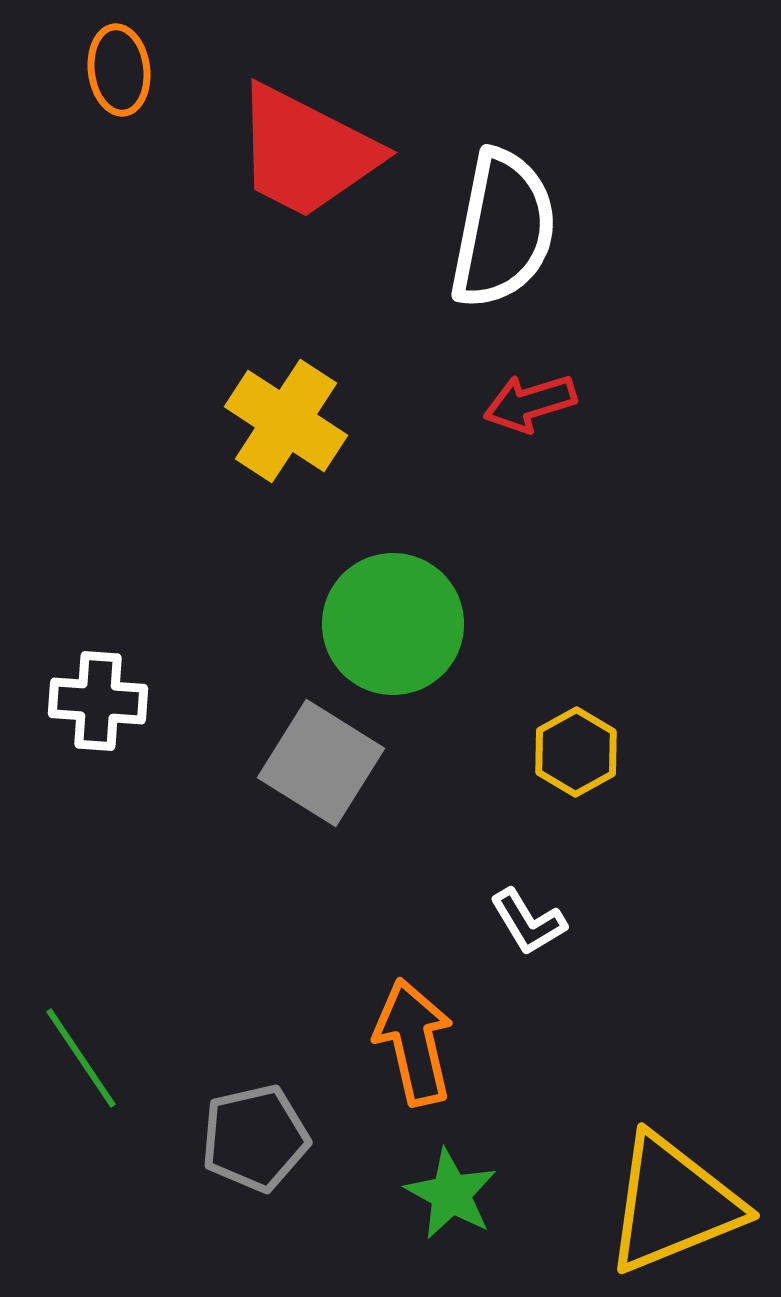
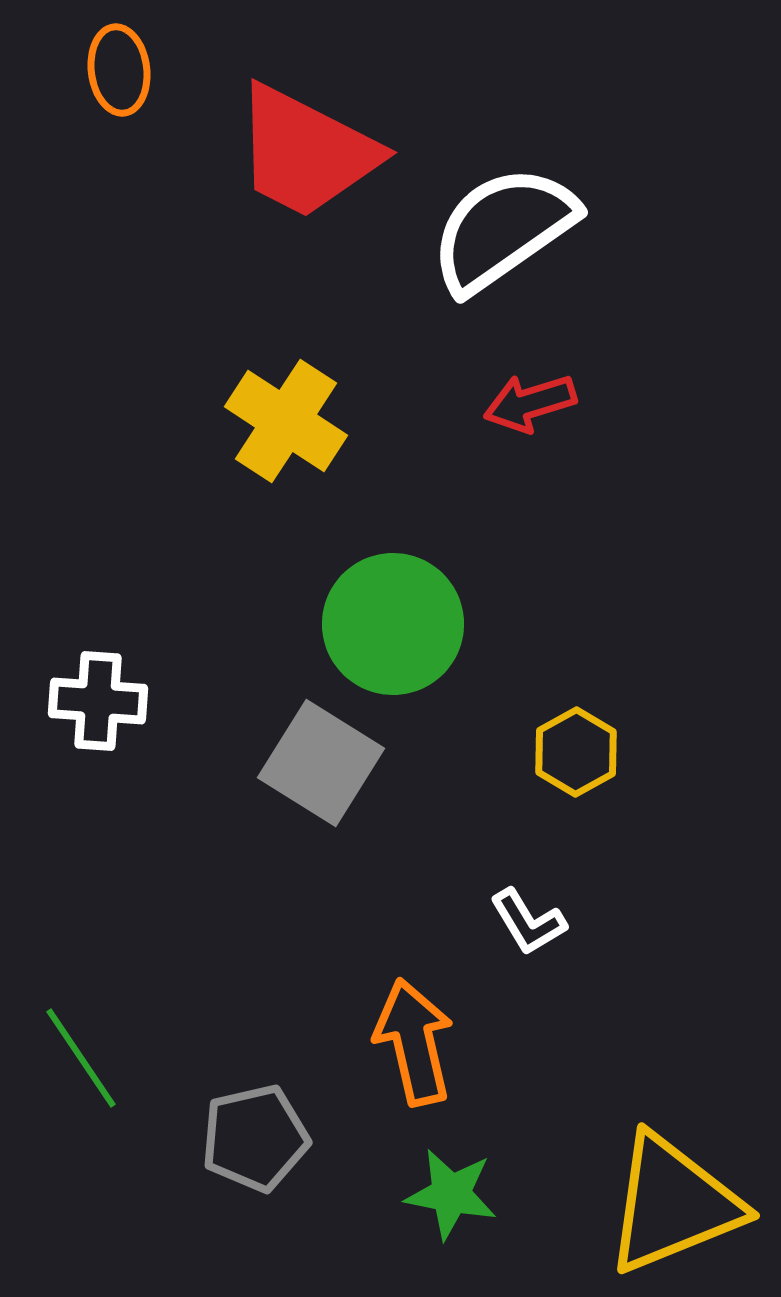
white semicircle: rotated 136 degrees counterclockwise
green star: rotated 18 degrees counterclockwise
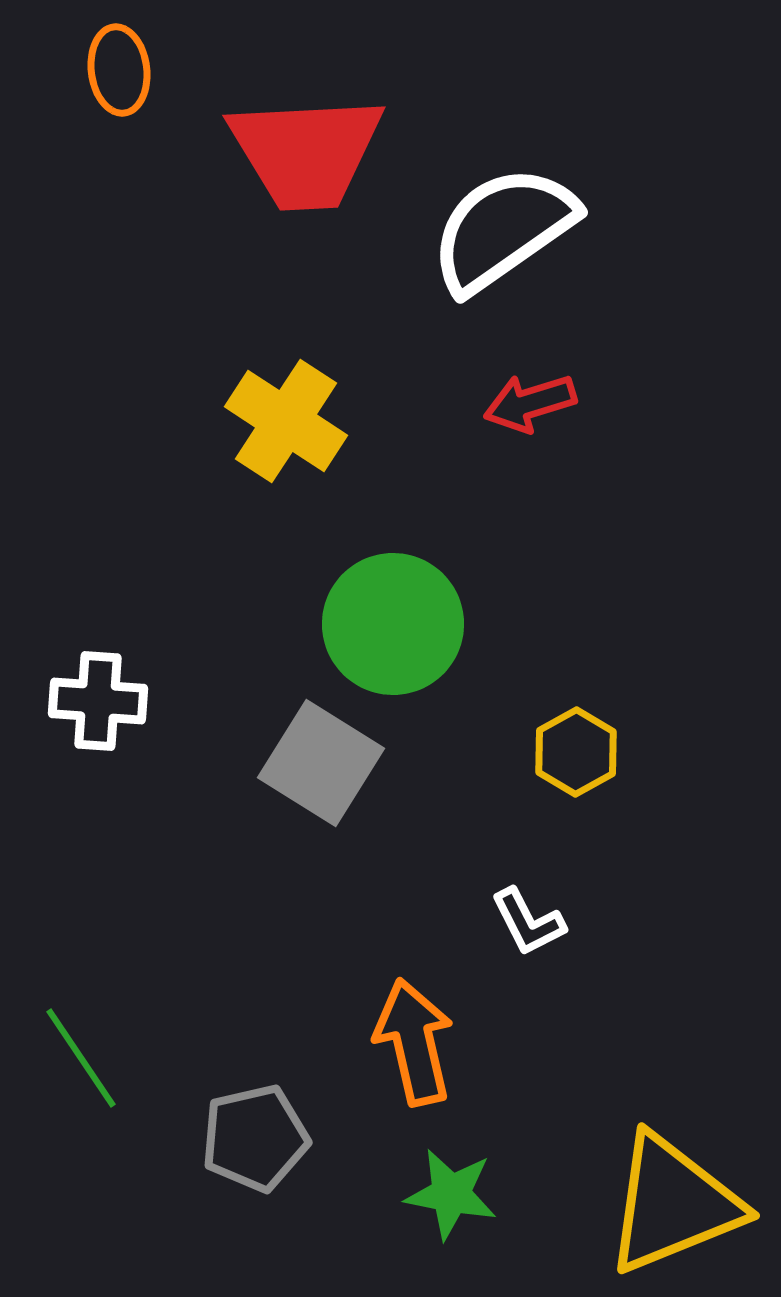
red trapezoid: rotated 30 degrees counterclockwise
white L-shape: rotated 4 degrees clockwise
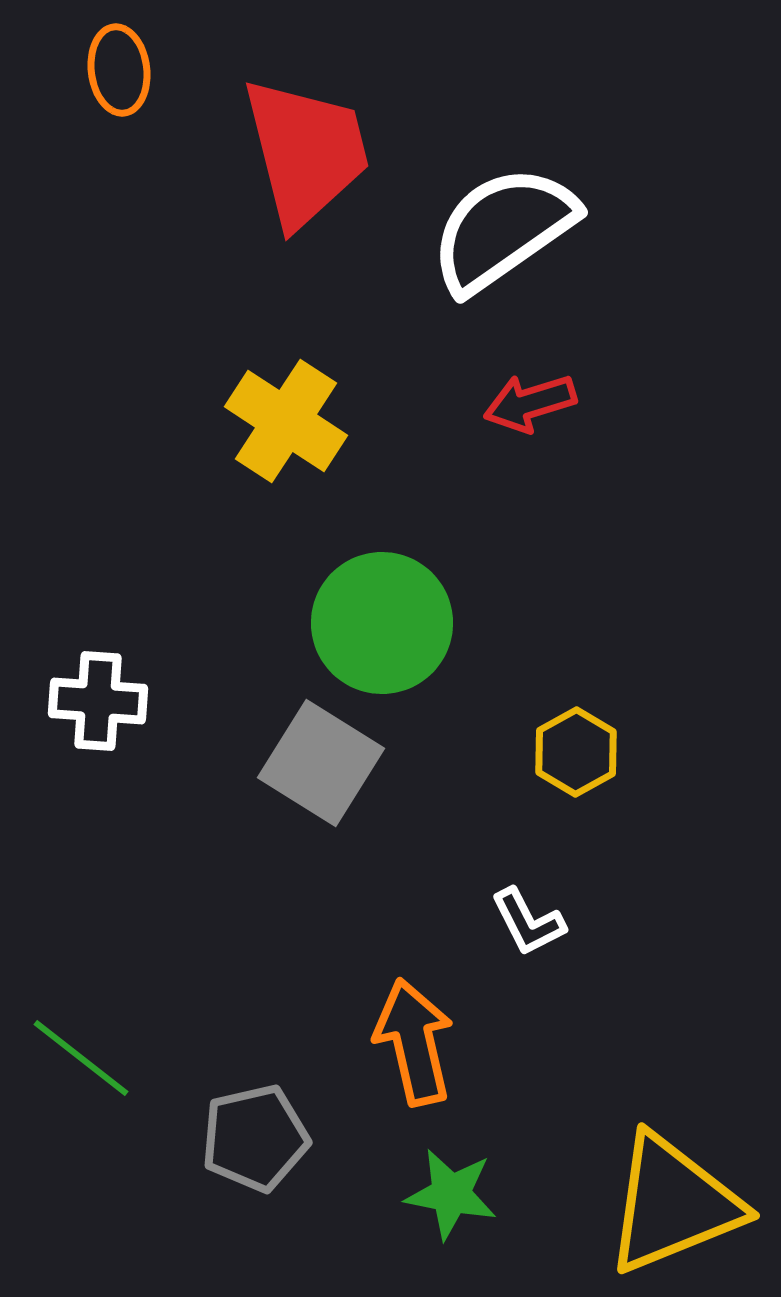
red trapezoid: rotated 101 degrees counterclockwise
green circle: moved 11 px left, 1 px up
green line: rotated 18 degrees counterclockwise
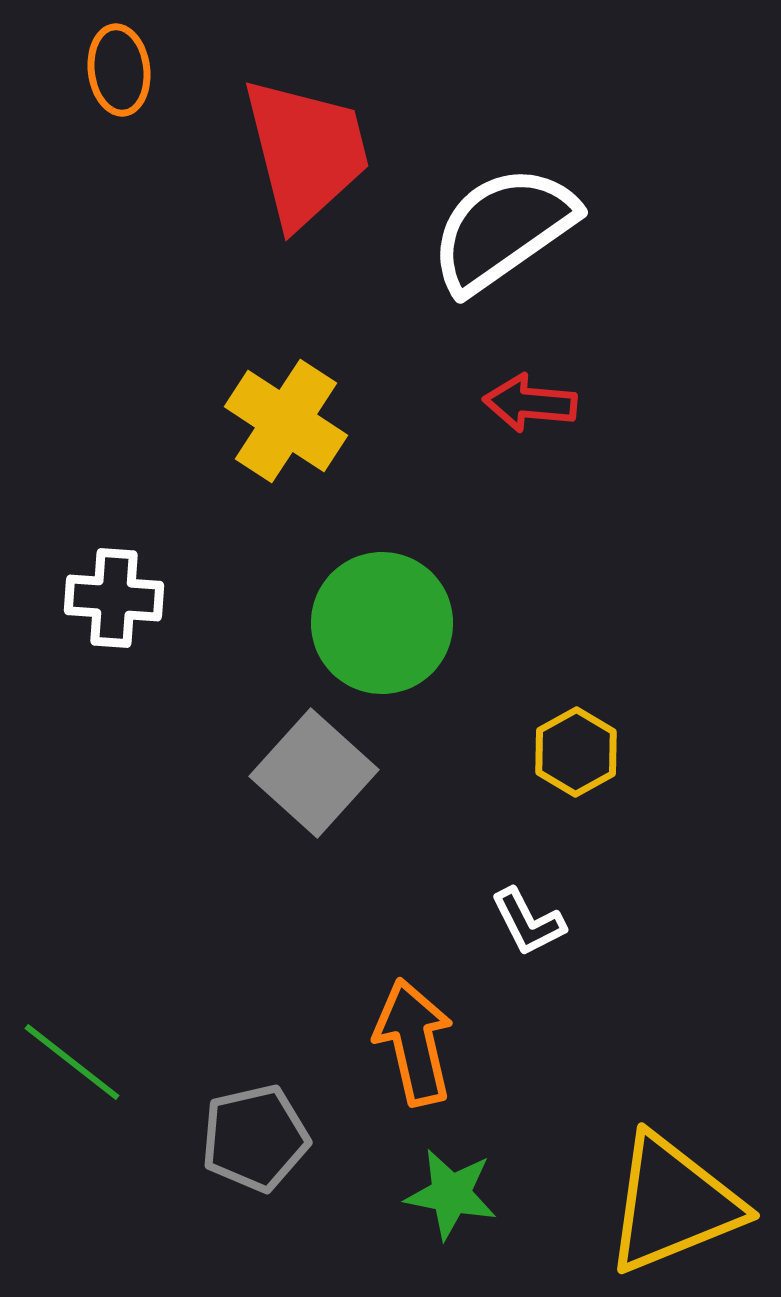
red arrow: rotated 22 degrees clockwise
white cross: moved 16 px right, 103 px up
gray square: moved 7 px left, 10 px down; rotated 10 degrees clockwise
green line: moved 9 px left, 4 px down
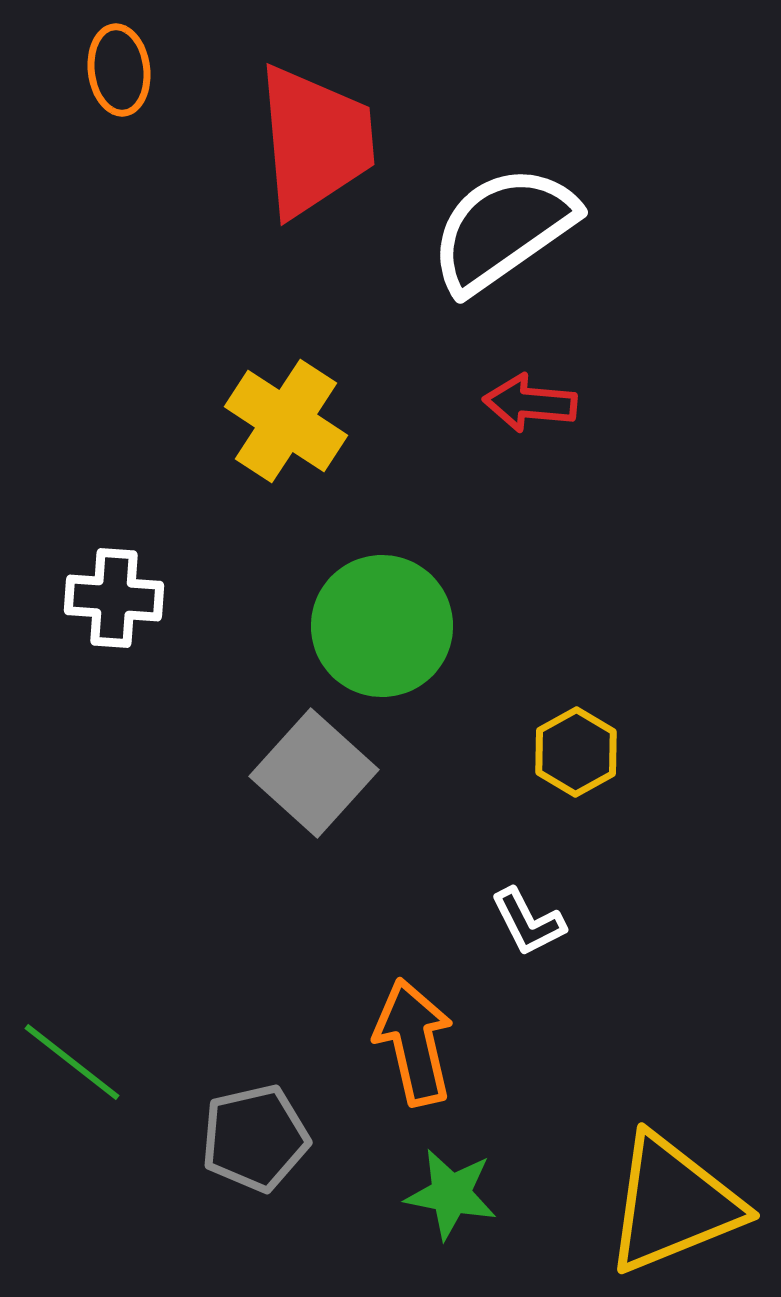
red trapezoid: moved 9 px right, 11 px up; rotated 9 degrees clockwise
green circle: moved 3 px down
